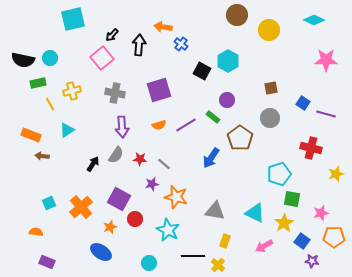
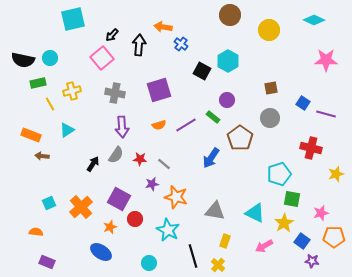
brown circle at (237, 15): moved 7 px left
black line at (193, 256): rotated 75 degrees clockwise
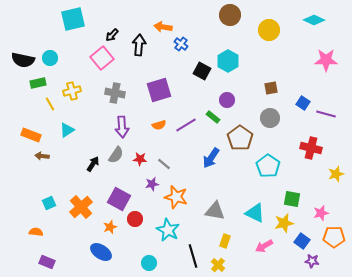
cyan pentagon at (279, 174): moved 11 px left, 8 px up; rotated 20 degrees counterclockwise
yellow star at (284, 223): rotated 18 degrees clockwise
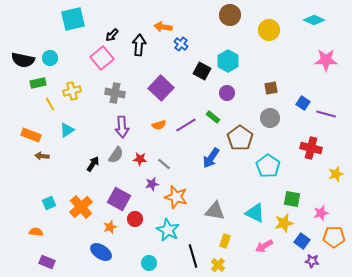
purple square at (159, 90): moved 2 px right, 2 px up; rotated 30 degrees counterclockwise
purple circle at (227, 100): moved 7 px up
